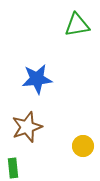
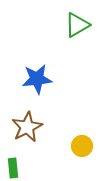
green triangle: rotated 20 degrees counterclockwise
brown star: rotated 8 degrees counterclockwise
yellow circle: moved 1 px left
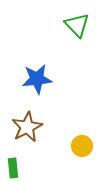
green triangle: rotated 44 degrees counterclockwise
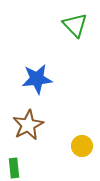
green triangle: moved 2 px left
brown star: moved 1 px right, 2 px up
green rectangle: moved 1 px right
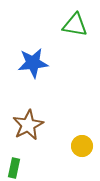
green triangle: rotated 36 degrees counterclockwise
blue star: moved 4 px left, 16 px up
green rectangle: rotated 18 degrees clockwise
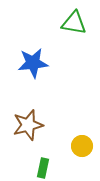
green triangle: moved 1 px left, 2 px up
brown star: rotated 12 degrees clockwise
green rectangle: moved 29 px right
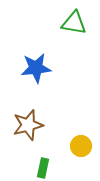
blue star: moved 3 px right, 5 px down
yellow circle: moved 1 px left
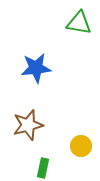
green triangle: moved 5 px right
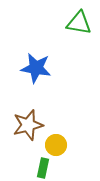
blue star: rotated 16 degrees clockwise
yellow circle: moved 25 px left, 1 px up
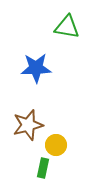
green triangle: moved 12 px left, 4 px down
blue star: rotated 12 degrees counterclockwise
